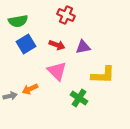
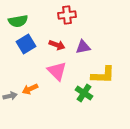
red cross: moved 1 px right; rotated 30 degrees counterclockwise
green cross: moved 5 px right, 5 px up
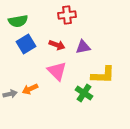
gray arrow: moved 2 px up
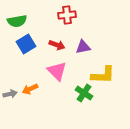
green semicircle: moved 1 px left
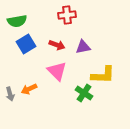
orange arrow: moved 1 px left
gray arrow: rotated 88 degrees clockwise
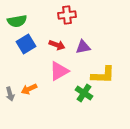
pink triangle: moved 2 px right; rotated 45 degrees clockwise
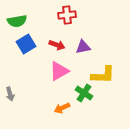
orange arrow: moved 33 px right, 19 px down
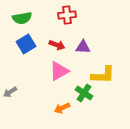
green semicircle: moved 5 px right, 3 px up
purple triangle: rotated 14 degrees clockwise
gray arrow: moved 2 px up; rotated 72 degrees clockwise
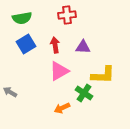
red arrow: moved 2 px left; rotated 119 degrees counterclockwise
gray arrow: rotated 64 degrees clockwise
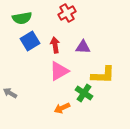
red cross: moved 2 px up; rotated 24 degrees counterclockwise
blue square: moved 4 px right, 3 px up
gray arrow: moved 1 px down
